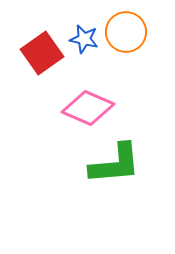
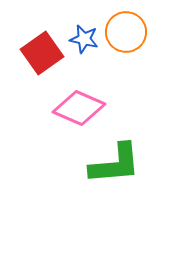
pink diamond: moved 9 px left
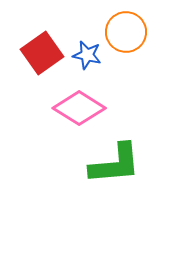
blue star: moved 3 px right, 16 px down
pink diamond: rotated 9 degrees clockwise
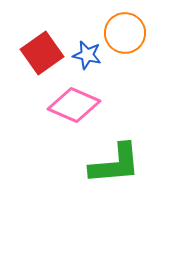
orange circle: moved 1 px left, 1 px down
pink diamond: moved 5 px left, 3 px up; rotated 9 degrees counterclockwise
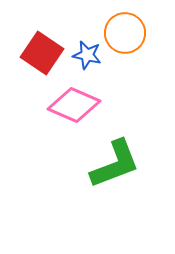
red square: rotated 21 degrees counterclockwise
green L-shape: rotated 16 degrees counterclockwise
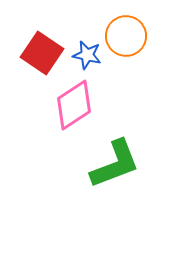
orange circle: moved 1 px right, 3 px down
pink diamond: rotated 57 degrees counterclockwise
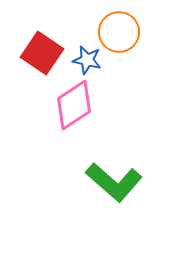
orange circle: moved 7 px left, 4 px up
blue star: moved 5 px down
green L-shape: moved 1 px left, 18 px down; rotated 62 degrees clockwise
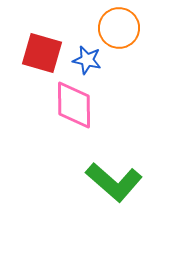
orange circle: moved 4 px up
red square: rotated 18 degrees counterclockwise
pink diamond: rotated 57 degrees counterclockwise
